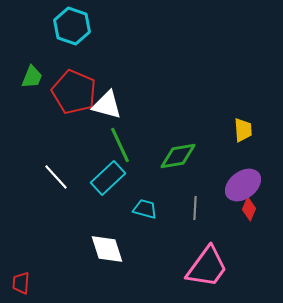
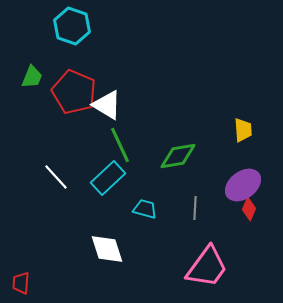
white triangle: rotated 16 degrees clockwise
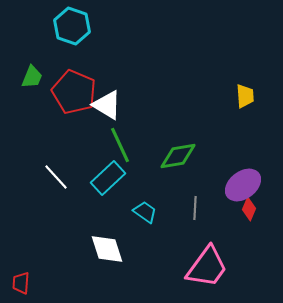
yellow trapezoid: moved 2 px right, 34 px up
cyan trapezoid: moved 3 px down; rotated 20 degrees clockwise
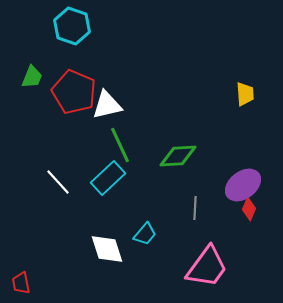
yellow trapezoid: moved 2 px up
white triangle: rotated 44 degrees counterclockwise
green diamond: rotated 6 degrees clockwise
white line: moved 2 px right, 5 px down
cyan trapezoid: moved 22 px down; rotated 95 degrees clockwise
red trapezoid: rotated 15 degrees counterclockwise
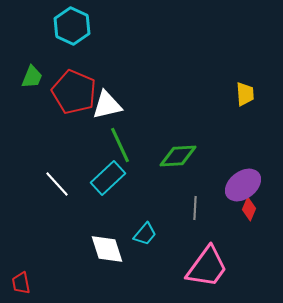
cyan hexagon: rotated 6 degrees clockwise
white line: moved 1 px left, 2 px down
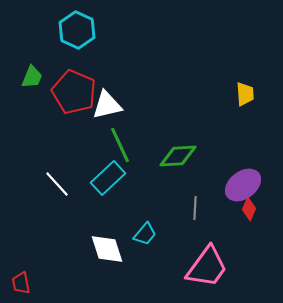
cyan hexagon: moved 5 px right, 4 px down
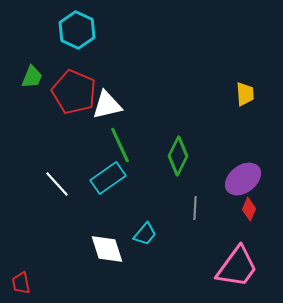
green diamond: rotated 60 degrees counterclockwise
cyan rectangle: rotated 8 degrees clockwise
purple ellipse: moved 6 px up
pink trapezoid: moved 30 px right
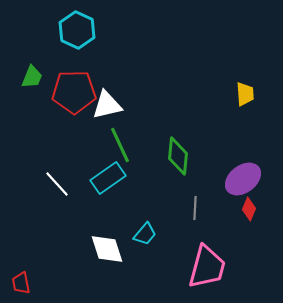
red pentagon: rotated 24 degrees counterclockwise
green diamond: rotated 21 degrees counterclockwise
pink trapezoid: moved 30 px left; rotated 21 degrees counterclockwise
